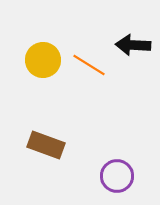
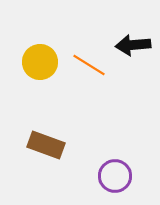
black arrow: rotated 8 degrees counterclockwise
yellow circle: moved 3 px left, 2 px down
purple circle: moved 2 px left
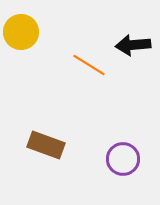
yellow circle: moved 19 px left, 30 px up
purple circle: moved 8 px right, 17 px up
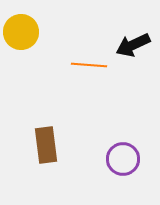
black arrow: rotated 20 degrees counterclockwise
orange line: rotated 28 degrees counterclockwise
brown rectangle: rotated 63 degrees clockwise
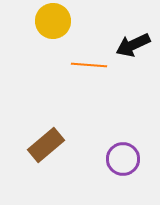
yellow circle: moved 32 px right, 11 px up
brown rectangle: rotated 57 degrees clockwise
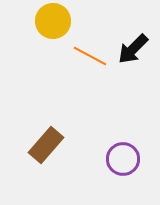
black arrow: moved 4 px down; rotated 20 degrees counterclockwise
orange line: moved 1 px right, 9 px up; rotated 24 degrees clockwise
brown rectangle: rotated 9 degrees counterclockwise
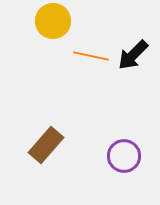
black arrow: moved 6 px down
orange line: moved 1 px right; rotated 16 degrees counterclockwise
purple circle: moved 1 px right, 3 px up
